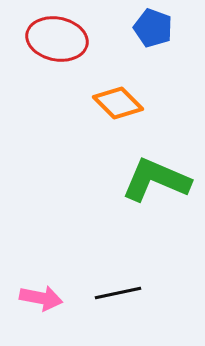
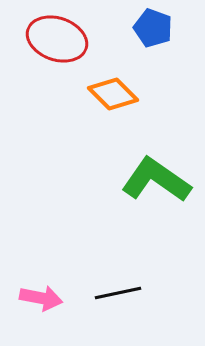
red ellipse: rotated 8 degrees clockwise
orange diamond: moved 5 px left, 9 px up
green L-shape: rotated 12 degrees clockwise
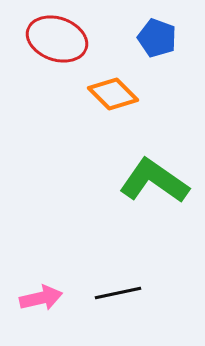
blue pentagon: moved 4 px right, 10 px down
green L-shape: moved 2 px left, 1 px down
pink arrow: rotated 24 degrees counterclockwise
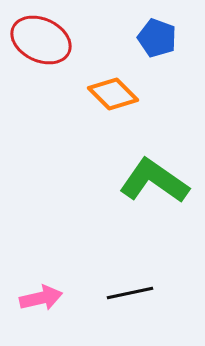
red ellipse: moved 16 px left, 1 px down; rotated 6 degrees clockwise
black line: moved 12 px right
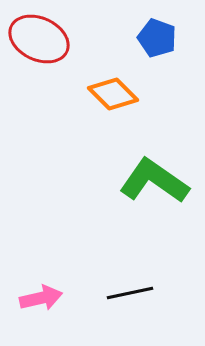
red ellipse: moved 2 px left, 1 px up
